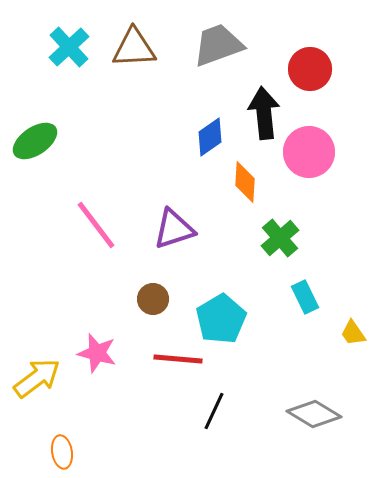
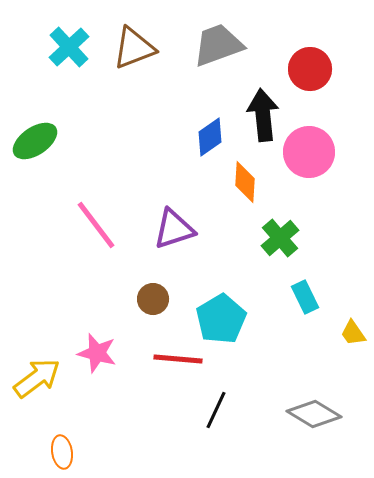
brown triangle: rotated 18 degrees counterclockwise
black arrow: moved 1 px left, 2 px down
black line: moved 2 px right, 1 px up
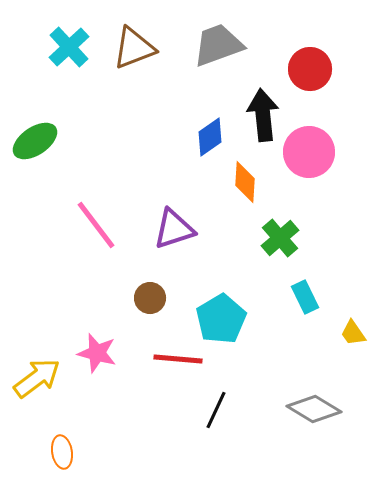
brown circle: moved 3 px left, 1 px up
gray diamond: moved 5 px up
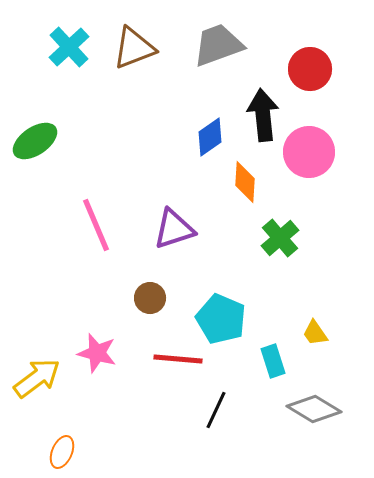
pink line: rotated 14 degrees clockwise
cyan rectangle: moved 32 px left, 64 px down; rotated 8 degrees clockwise
cyan pentagon: rotated 18 degrees counterclockwise
yellow trapezoid: moved 38 px left
orange ellipse: rotated 32 degrees clockwise
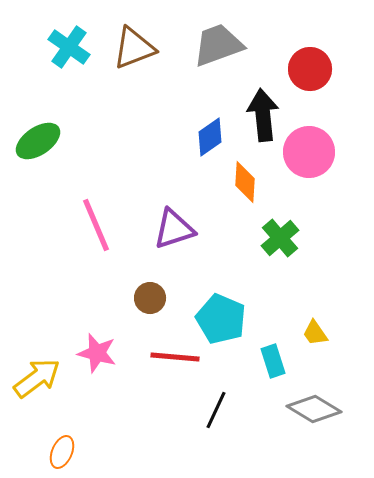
cyan cross: rotated 12 degrees counterclockwise
green ellipse: moved 3 px right
red line: moved 3 px left, 2 px up
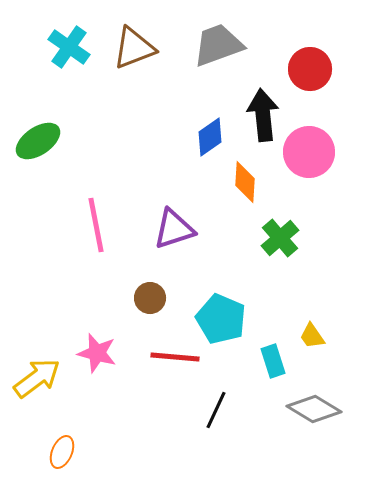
pink line: rotated 12 degrees clockwise
yellow trapezoid: moved 3 px left, 3 px down
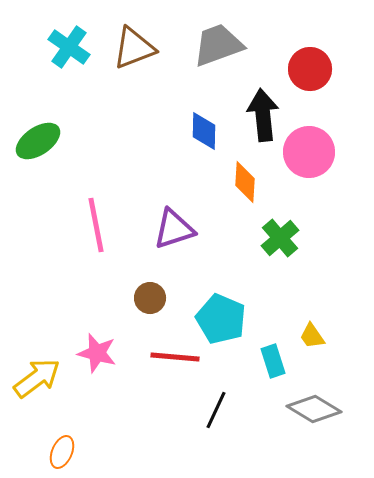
blue diamond: moved 6 px left, 6 px up; rotated 54 degrees counterclockwise
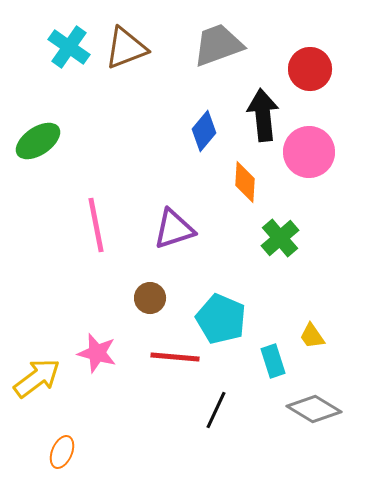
brown triangle: moved 8 px left
blue diamond: rotated 39 degrees clockwise
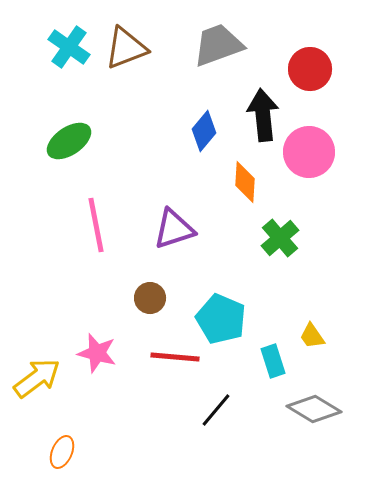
green ellipse: moved 31 px right
black line: rotated 15 degrees clockwise
